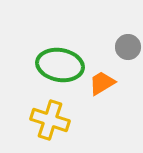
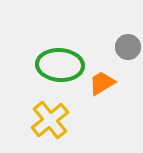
green ellipse: rotated 6 degrees counterclockwise
yellow cross: rotated 33 degrees clockwise
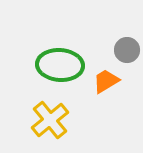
gray circle: moved 1 px left, 3 px down
orange trapezoid: moved 4 px right, 2 px up
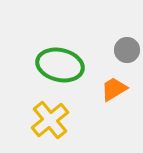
green ellipse: rotated 9 degrees clockwise
orange trapezoid: moved 8 px right, 8 px down
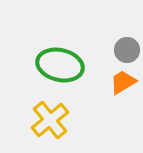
orange trapezoid: moved 9 px right, 7 px up
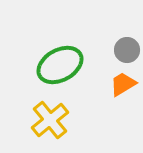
green ellipse: rotated 42 degrees counterclockwise
orange trapezoid: moved 2 px down
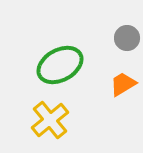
gray circle: moved 12 px up
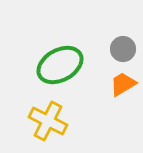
gray circle: moved 4 px left, 11 px down
yellow cross: moved 2 px left, 1 px down; rotated 24 degrees counterclockwise
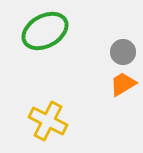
gray circle: moved 3 px down
green ellipse: moved 15 px left, 34 px up
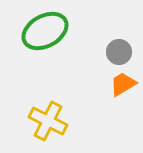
gray circle: moved 4 px left
